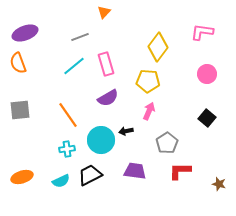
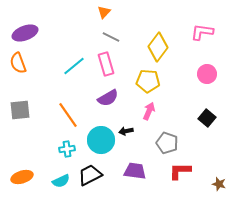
gray line: moved 31 px right; rotated 48 degrees clockwise
gray pentagon: rotated 20 degrees counterclockwise
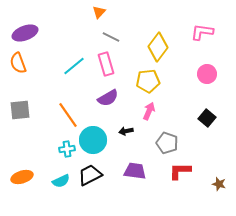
orange triangle: moved 5 px left
yellow pentagon: rotated 10 degrees counterclockwise
cyan circle: moved 8 px left
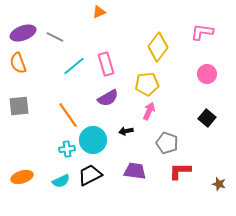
orange triangle: rotated 24 degrees clockwise
purple ellipse: moved 2 px left
gray line: moved 56 px left
yellow pentagon: moved 1 px left, 3 px down
gray square: moved 1 px left, 4 px up
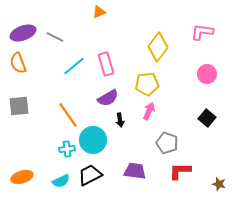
black arrow: moved 6 px left, 11 px up; rotated 88 degrees counterclockwise
